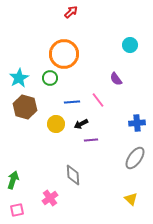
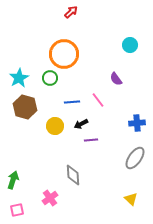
yellow circle: moved 1 px left, 2 px down
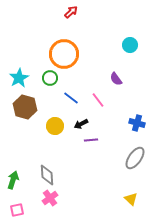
blue line: moved 1 px left, 4 px up; rotated 42 degrees clockwise
blue cross: rotated 21 degrees clockwise
gray diamond: moved 26 px left
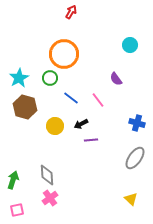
red arrow: rotated 16 degrees counterclockwise
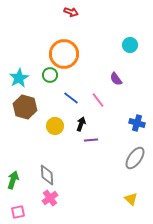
red arrow: rotated 80 degrees clockwise
green circle: moved 3 px up
black arrow: rotated 136 degrees clockwise
pink square: moved 1 px right, 2 px down
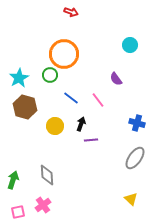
pink cross: moved 7 px left, 7 px down
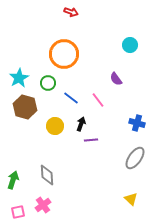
green circle: moved 2 px left, 8 px down
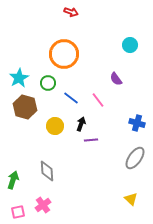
gray diamond: moved 4 px up
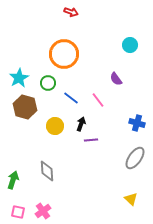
pink cross: moved 6 px down
pink square: rotated 24 degrees clockwise
